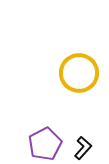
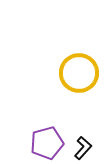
purple pentagon: moved 2 px right, 1 px up; rotated 12 degrees clockwise
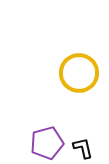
black L-shape: rotated 55 degrees counterclockwise
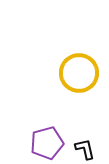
black L-shape: moved 2 px right, 1 px down
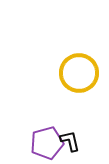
black L-shape: moved 15 px left, 8 px up
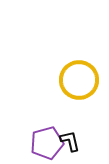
yellow circle: moved 7 px down
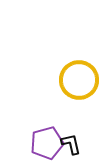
black L-shape: moved 1 px right, 3 px down
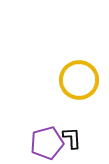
black L-shape: moved 1 px right, 6 px up; rotated 10 degrees clockwise
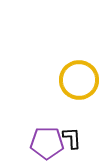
purple pentagon: rotated 16 degrees clockwise
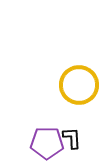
yellow circle: moved 5 px down
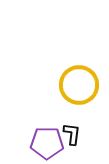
black L-shape: moved 4 px up; rotated 10 degrees clockwise
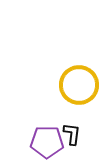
purple pentagon: moved 1 px up
